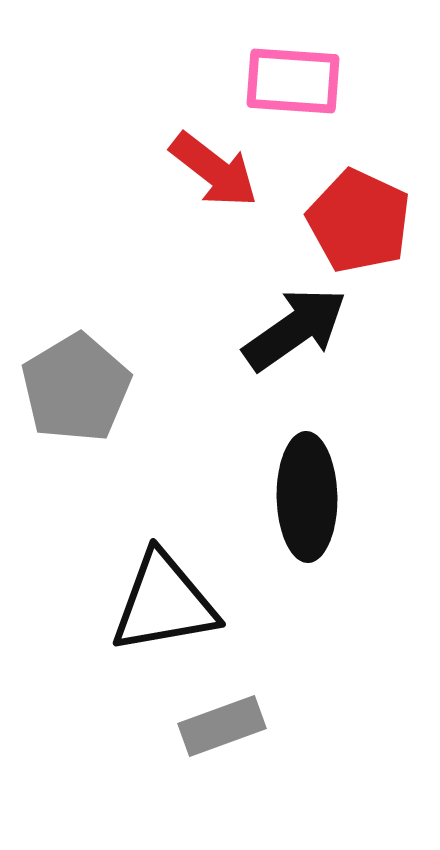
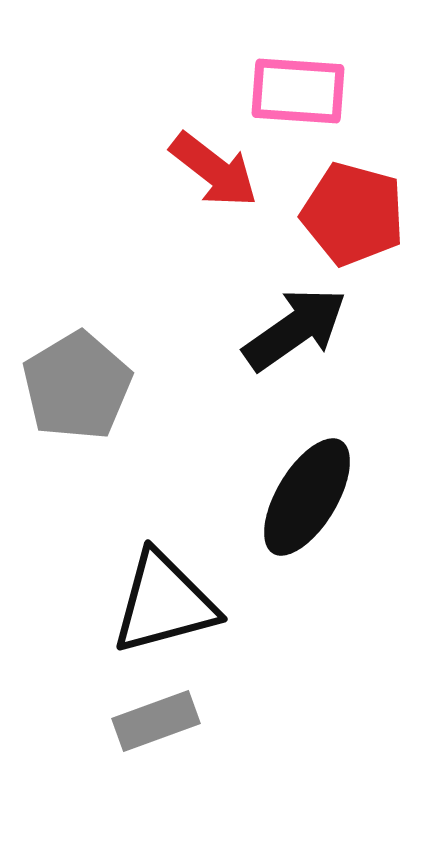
pink rectangle: moved 5 px right, 10 px down
red pentagon: moved 6 px left, 7 px up; rotated 10 degrees counterclockwise
gray pentagon: moved 1 px right, 2 px up
black ellipse: rotated 32 degrees clockwise
black triangle: rotated 5 degrees counterclockwise
gray rectangle: moved 66 px left, 5 px up
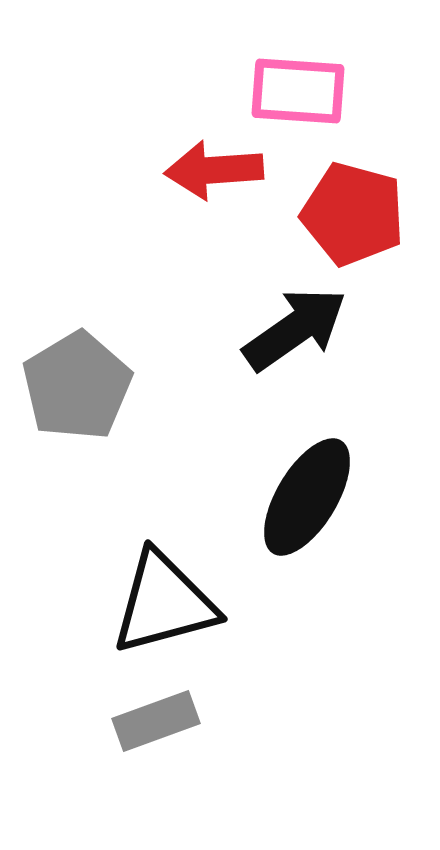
red arrow: rotated 138 degrees clockwise
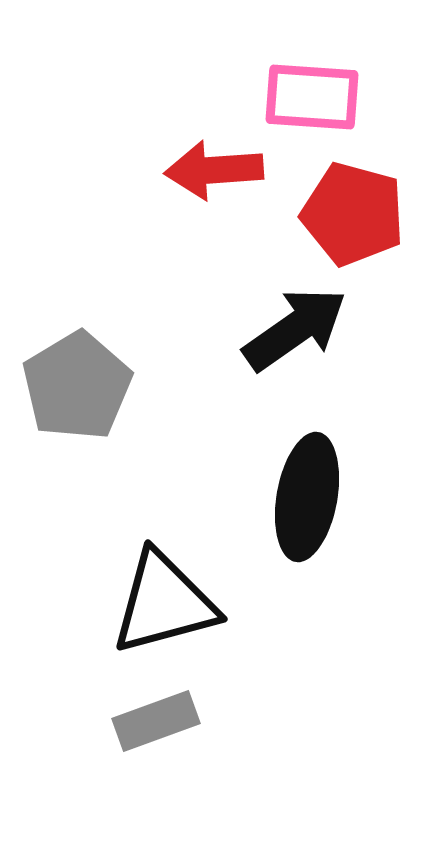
pink rectangle: moved 14 px right, 6 px down
black ellipse: rotated 21 degrees counterclockwise
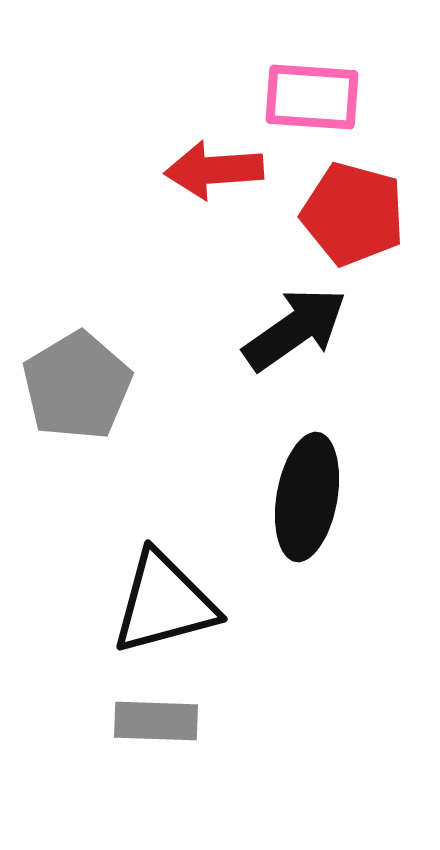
gray rectangle: rotated 22 degrees clockwise
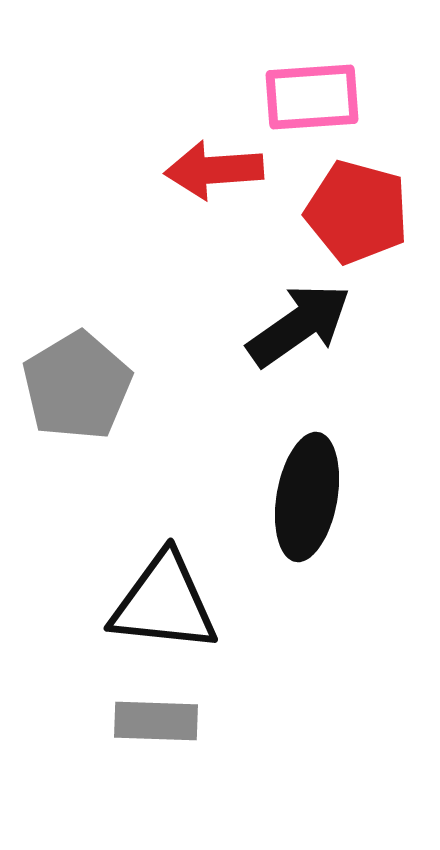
pink rectangle: rotated 8 degrees counterclockwise
red pentagon: moved 4 px right, 2 px up
black arrow: moved 4 px right, 4 px up
black triangle: rotated 21 degrees clockwise
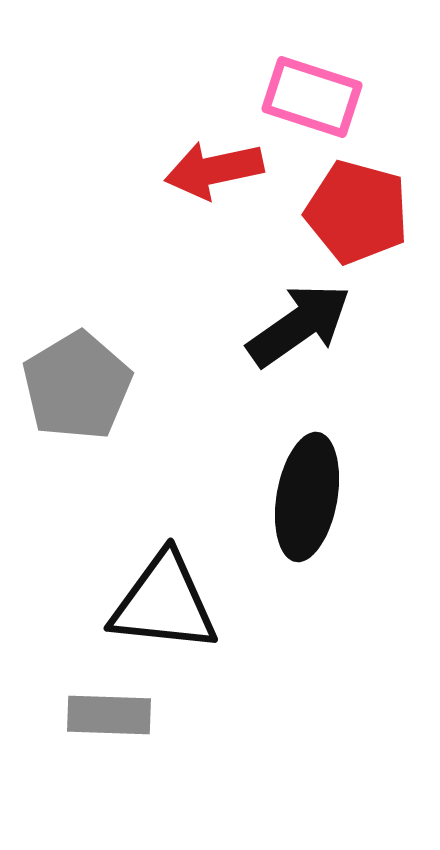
pink rectangle: rotated 22 degrees clockwise
red arrow: rotated 8 degrees counterclockwise
gray rectangle: moved 47 px left, 6 px up
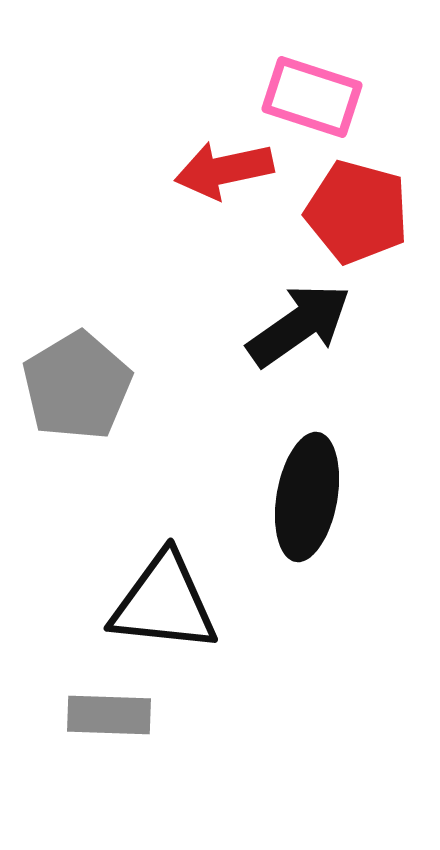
red arrow: moved 10 px right
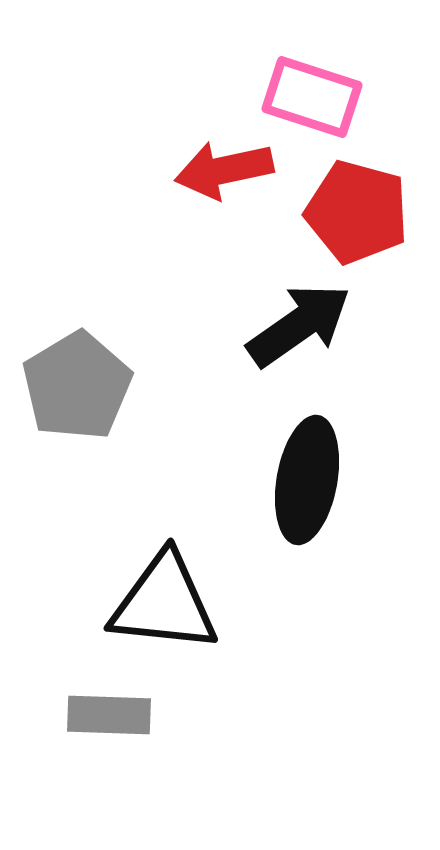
black ellipse: moved 17 px up
